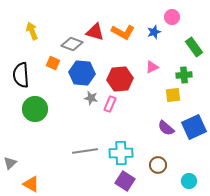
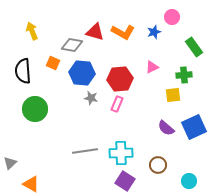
gray diamond: moved 1 px down; rotated 10 degrees counterclockwise
black semicircle: moved 2 px right, 4 px up
pink rectangle: moved 7 px right
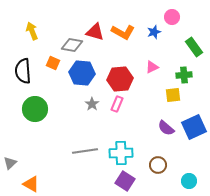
gray star: moved 1 px right, 6 px down; rotated 24 degrees clockwise
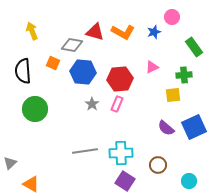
blue hexagon: moved 1 px right, 1 px up
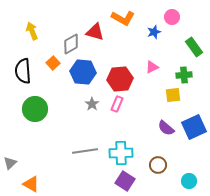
orange L-shape: moved 14 px up
gray diamond: moved 1 px left, 1 px up; rotated 40 degrees counterclockwise
orange square: rotated 24 degrees clockwise
